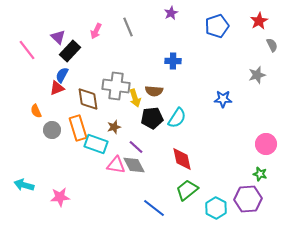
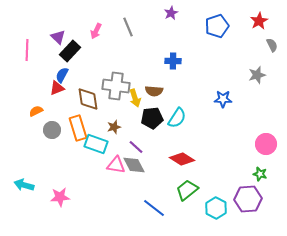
pink line: rotated 40 degrees clockwise
orange semicircle: rotated 88 degrees clockwise
red diamond: rotated 45 degrees counterclockwise
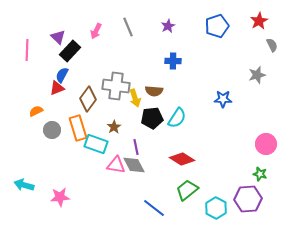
purple star: moved 3 px left, 13 px down
brown diamond: rotated 45 degrees clockwise
brown star: rotated 16 degrees counterclockwise
purple line: rotated 35 degrees clockwise
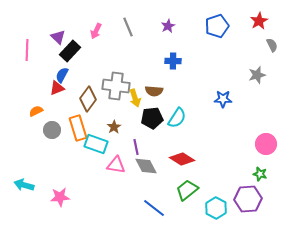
gray diamond: moved 12 px right, 1 px down
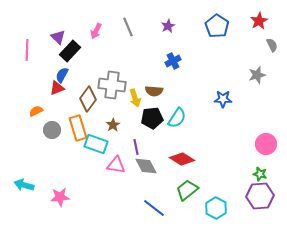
blue pentagon: rotated 20 degrees counterclockwise
blue cross: rotated 28 degrees counterclockwise
gray cross: moved 4 px left, 1 px up
brown star: moved 1 px left, 2 px up
purple hexagon: moved 12 px right, 3 px up
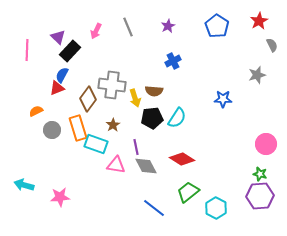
green trapezoid: moved 1 px right, 2 px down
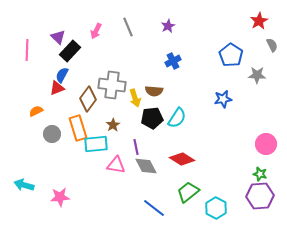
blue pentagon: moved 14 px right, 29 px down
gray star: rotated 18 degrees clockwise
blue star: rotated 12 degrees counterclockwise
gray circle: moved 4 px down
cyan rectangle: rotated 25 degrees counterclockwise
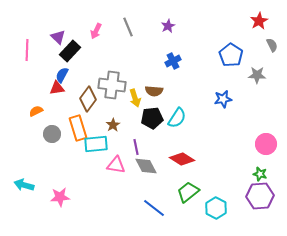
red triangle: rotated 14 degrees clockwise
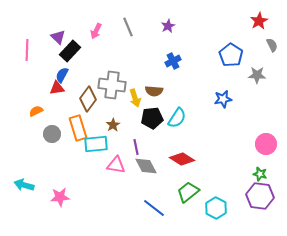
purple hexagon: rotated 12 degrees clockwise
